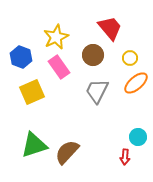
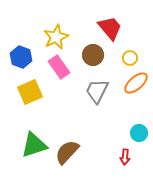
yellow square: moved 2 px left
cyan circle: moved 1 px right, 4 px up
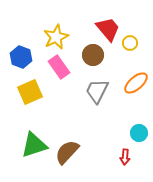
red trapezoid: moved 2 px left, 1 px down
yellow circle: moved 15 px up
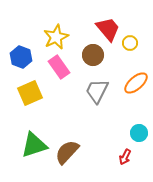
yellow square: moved 1 px down
red arrow: rotated 21 degrees clockwise
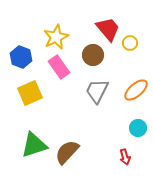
orange ellipse: moved 7 px down
cyan circle: moved 1 px left, 5 px up
red arrow: rotated 42 degrees counterclockwise
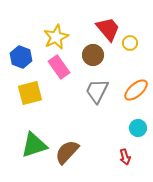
yellow square: rotated 10 degrees clockwise
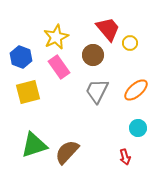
yellow square: moved 2 px left, 1 px up
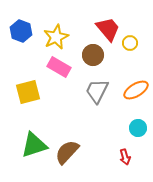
blue hexagon: moved 26 px up
pink rectangle: rotated 25 degrees counterclockwise
orange ellipse: rotated 10 degrees clockwise
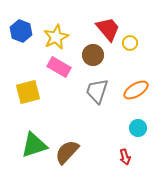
gray trapezoid: rotated 8 degrees counterclockwise
